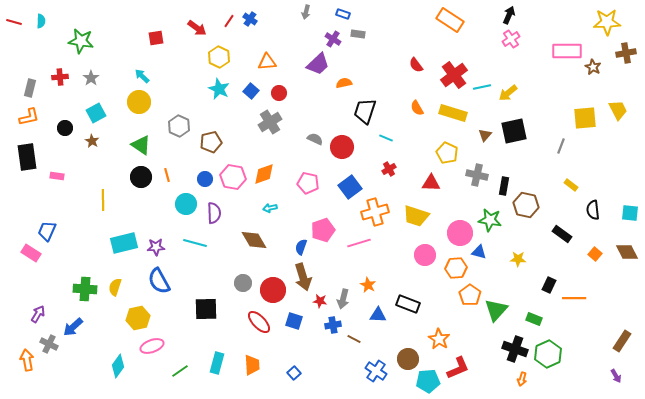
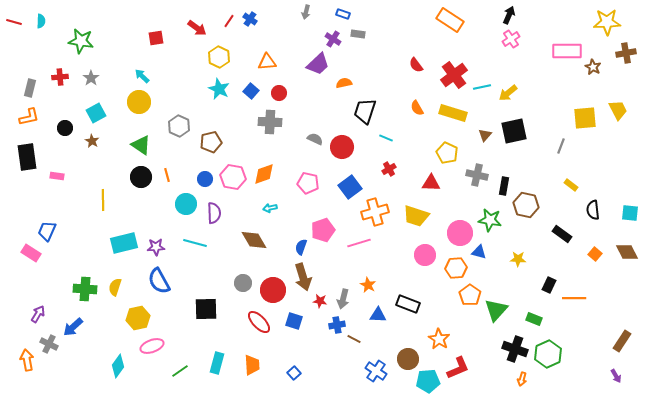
gray cross at (270, 122): rotated 35 degrees clockwise
blue cross at (333, 325): moved 4 px right
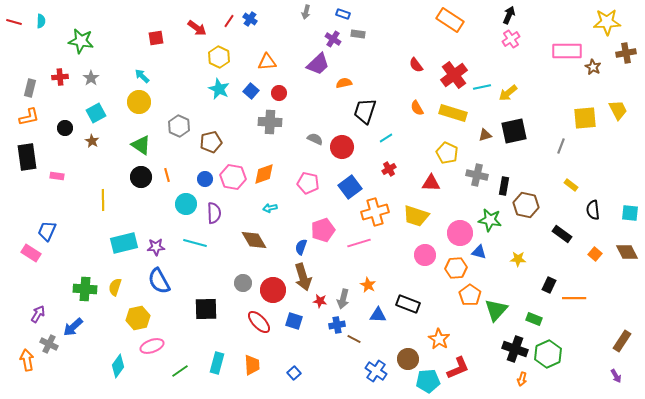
brown triangle at (485, 135): rotated 32 degrees clockwise
cyan line at (386, 138): rotated 56 degrees counterclockwise
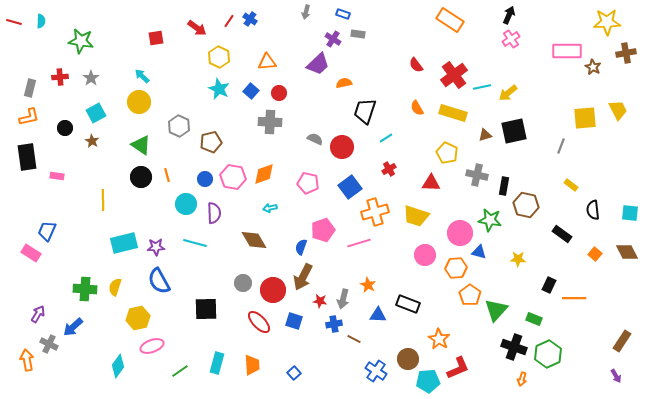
brown arrow at (303, 277): rotated 44 degrees clockwise
blue cross at (337, 325): moved 3 px left, 1 px up
black cross at (515, 349): moved 1 px left, 2 px up
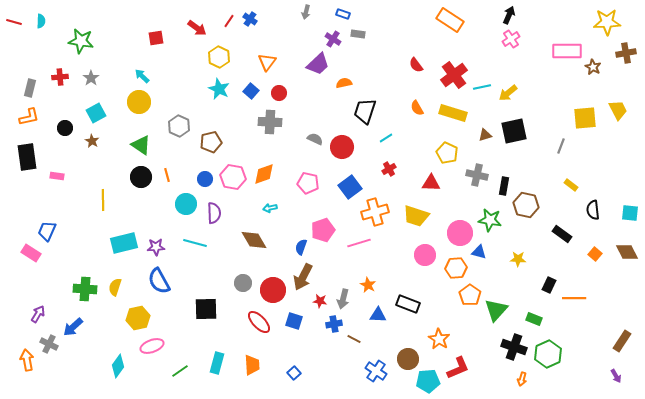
orange triangle at (267, 62): rotated 48 degrees counterclockwise
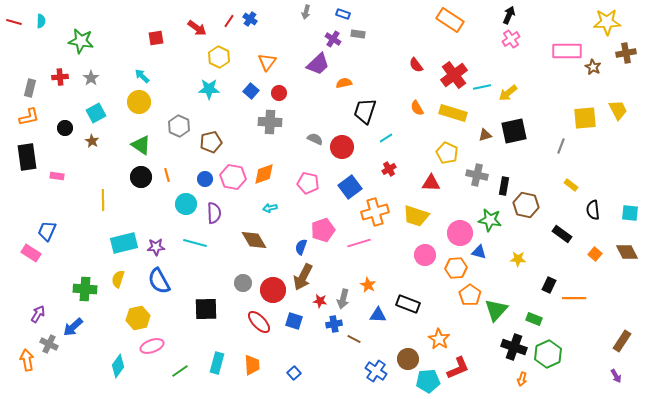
cyan star at (219, 89): moved 10 px left; rotated 25 degrees counterclockwise
yellow semicircle at (115, 287): moved 3 px right, 8 px up
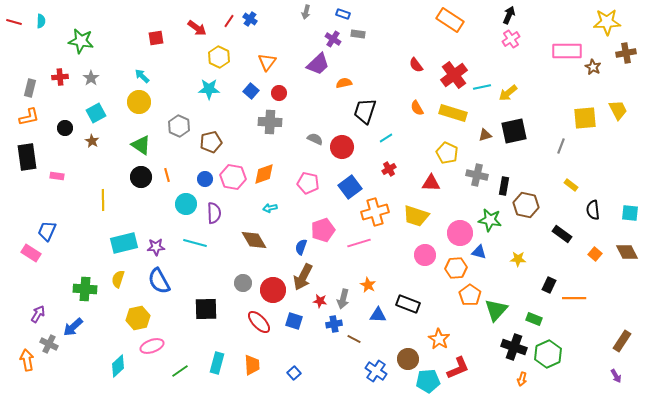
cyan diamond at (118, 366): rotated 10 degrees clockwise
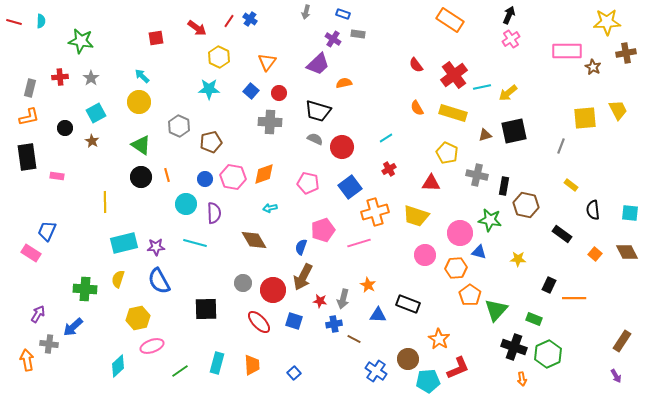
black trapezoid at (365, 111): moved 47 px left; rotated 92 degrees counterclockwise
yellow line at (103, 200): moved 2 px right, 2 px down
gray cross at (49, 344): rotated 18 degrees counterclockwise
orange arrow at (522, 379): rotated 24 degrees counterclockwise
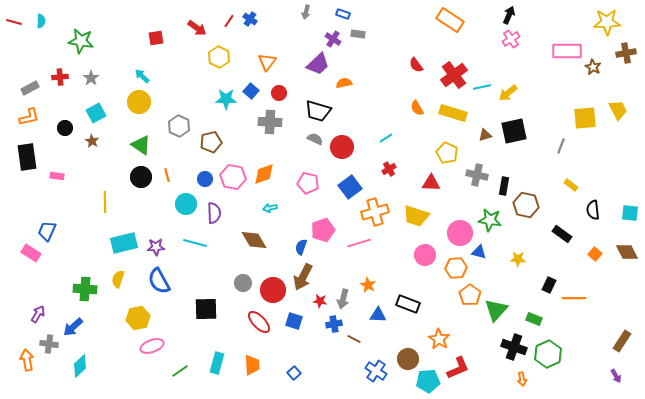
gray rectangle at (30, 88): rotated 48 degrees clockwise
cyan star at (209, 89): moved 17 px right, 10 px down
cyan diamond at (118, 366): moved 38 px left
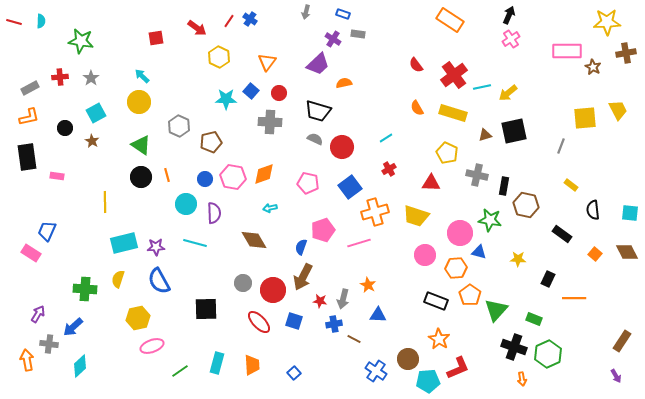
black rectangle at (549, 285): moved 1 px left, 6 px up
black rectangle at (408, 304): moved 28 px right, 3 px up
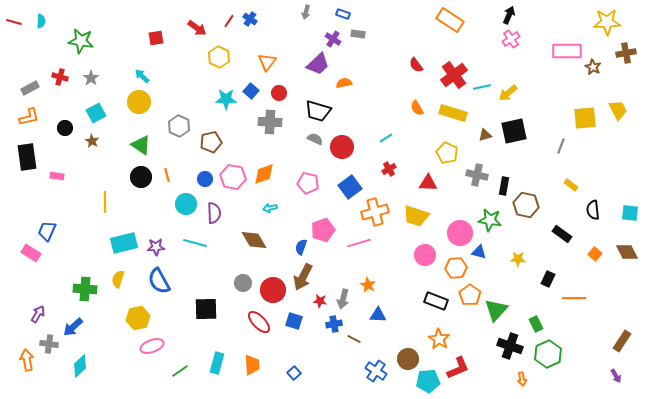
red cross at (60, 77): rotated 21 degrees clockwise
red triangle at (431, 183): moved 3 px left
green rectangle at (534, 319): moved 2 px right, 5 px down; rotated 42 degrees clockwise
black cross at (514, 347): moved 4 px left, 1 px up
